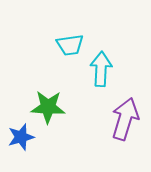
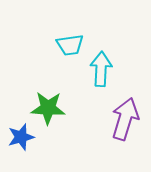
green star: moved 1 px down
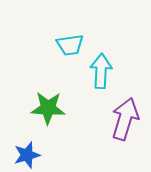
cyan arrow: moved 2 px down
blue star: moved 6 px right, 18 px down
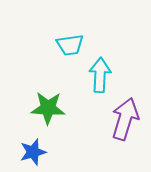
cyan arrow: moved 1 px left, 4 px down
blue star: moved 6 px right, 3 px up
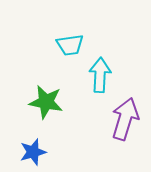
green star: moved 2 px left, 6 px up; rotated 8 degrees clockwise
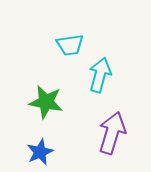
cyan arrow: rotated 12 degrees clockwise
purple arrow: moved 13 px left, 14 px down
blue star: moved 7 px right; rotated 8 degrees counterclockwise
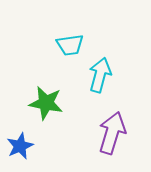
green star: moved 1 px down
blue star: moved 20 px left, 6 px up
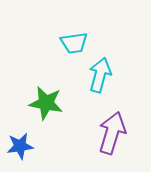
cyan trapezoid: moved 4 px right, 2 px up
blue star: rotated 16 degrees clockwise
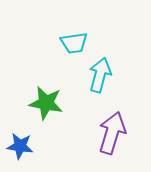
blue star: rotated 16 degrees clockwise
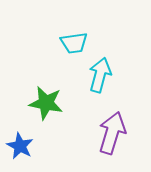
blue star: rotated 20 degrees clockwise
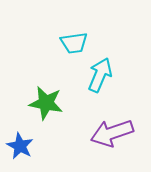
cyan arrow: rotated 8 degrees clockwise
purple arrow: rotated 126 degrees counterclockwise
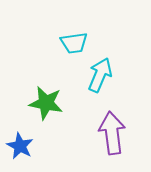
purple arrow: rotated 102 degrees clockwise
